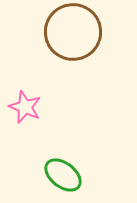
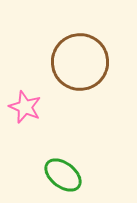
brown circle: moved 7 px right, 30 px down
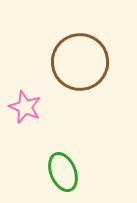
green ellipse: moved 3 px up; rotated 30 degrees clockwise
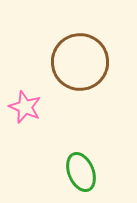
green ellipse: moved 18 px right
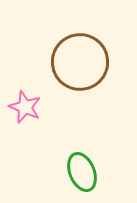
green ellipse: moved 1 px right
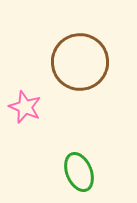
green ellipse: moved 3 px left
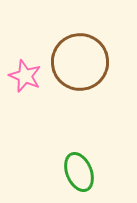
pink star: moved 31 px up
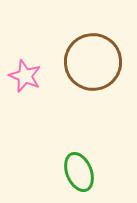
brown circle: moved 13 px right
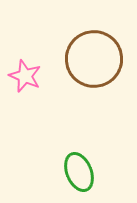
brown circle: moved 1 px right, 3 px up
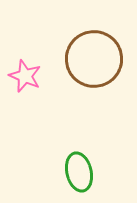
green ellipse: rotated 9 degrees clockwise
